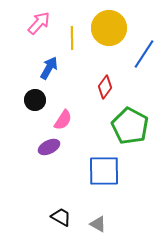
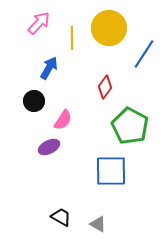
black circle: moved 1 px left, 1 px down
blue square: moved 7 px right
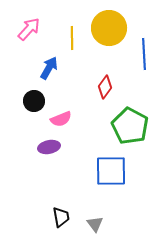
pink arrow: moved 10 px left, 6 px down
blue line: rotated 36 degrees counterclockwise
pink semicircle: moved 2 px left, 1 px up; rotated 35 degrees clockwise
purple ellipse: rotated 15 degrees clockwise
black trapezoid: rotated 50 degrees clockwise
gray triangle: moved 3 px left; rotated 24 degrees clockwise
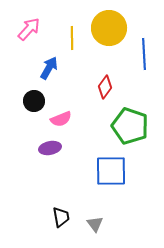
green pentagon: rotated 9 degrees counterclockwise
purple ellipse: moved 1 px right, 1 px down
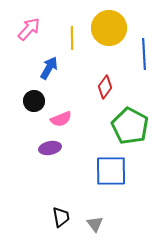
green pentagon: rotated 9 degrees clockwise
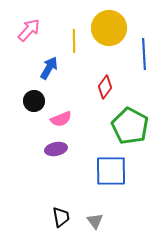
pink arrow: moved 1 px down
yellow line: moved 2 px right, 3 px down
purple ellipse: moved 6 px right, 1 px down
gray triangle: moved 3 px up
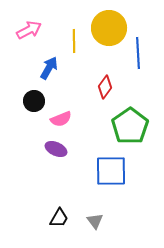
pink arrow: rotated 20 degrees clockwise
blue line: moved 6 px left, 1 px up
green pentagon: rotated 9 degrees clockwise
purple ellipse: rotated 35 degrees clockwise
black trapezoid: moved 2 px left, 1 px down; rotated 40 degrees clockwise
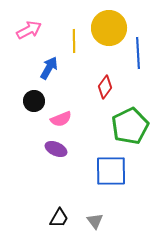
green pentagon: rotated 9 degrees clockwise
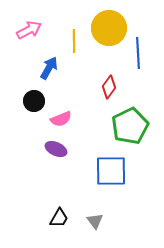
red diamond: moved 4 px right
